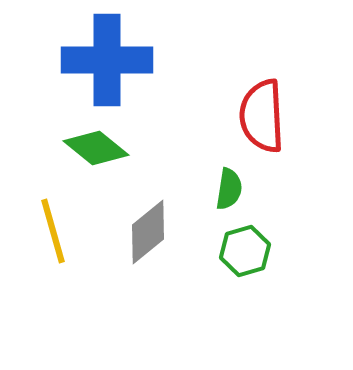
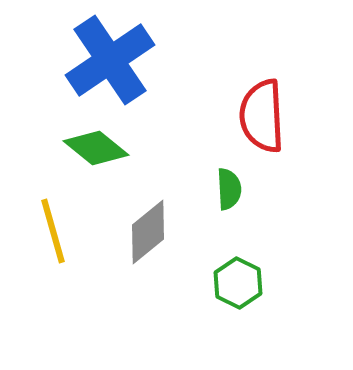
blue cross: moved 3 px right; rotated 34 degrees counterclockwise
green semicircle: rotated 12 degrees counterclockwise
green hexagon: moved 7 px left, 32 px down; rotated 18 degrees counterclockwise
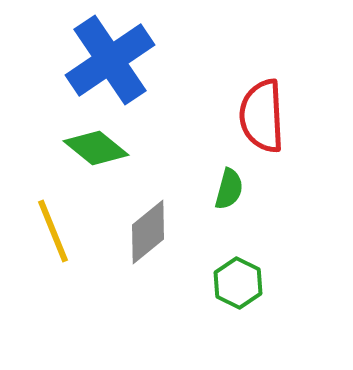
green semicircle: rotated 18 degrees clockwise
yellow line: rotated 6 degrees counterclockwise
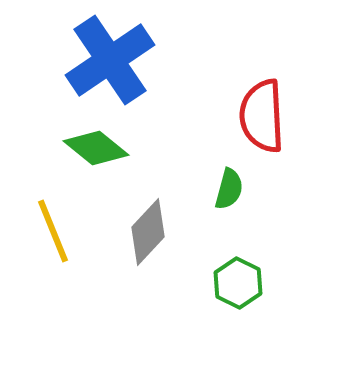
gray diamond: rotated 8 degrees counterclockwise
